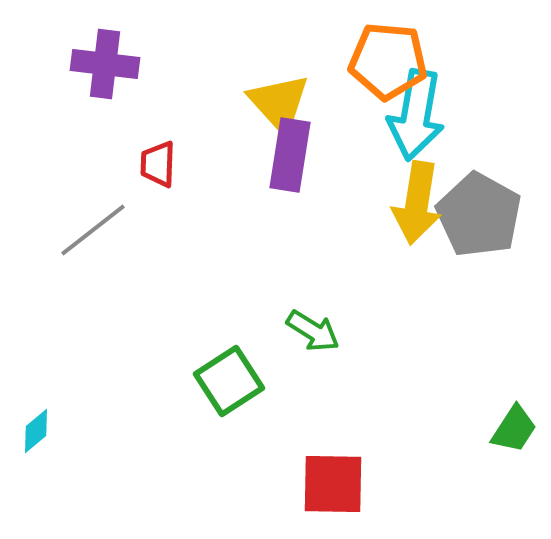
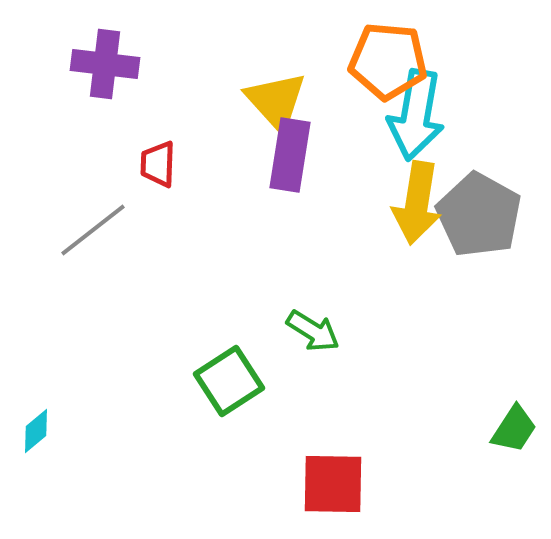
yellow triangle: moved 3 px left, 2 px up
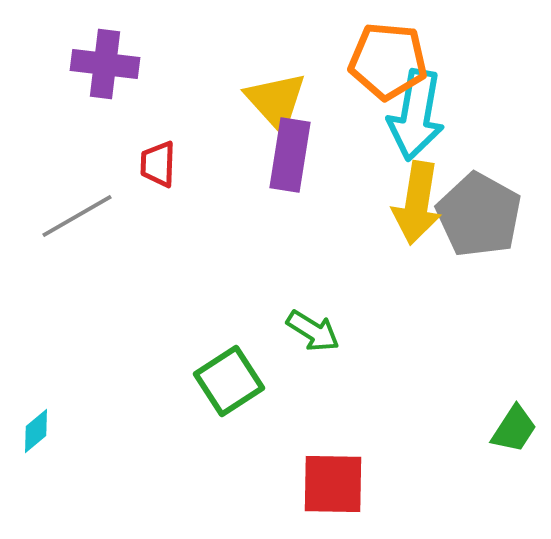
gray line: moved 16 px left, 14 px up; rotated 8 degrees clockwise
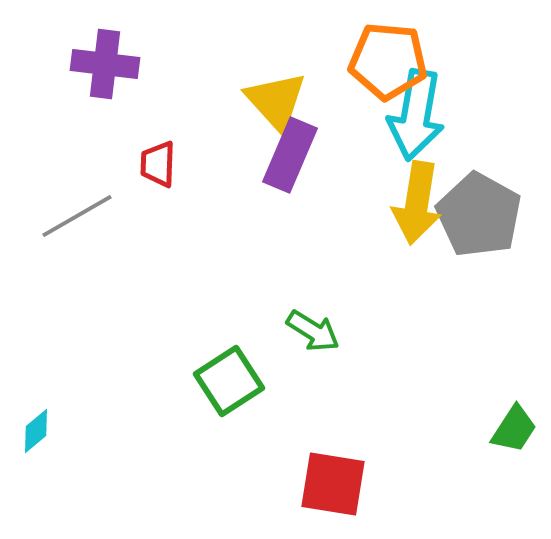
purple rectangle: rotated 14 degrees clockwise
red square: rotated 8 degrees clockwise
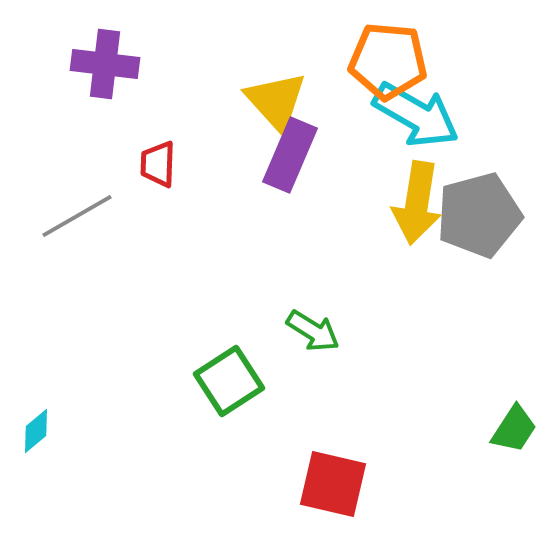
cyan arrow: rotated 70 degrees counterclockwise
gray pentagon: rotated 28 degrees clockwise
red square: rotated 4 degrees clockwise
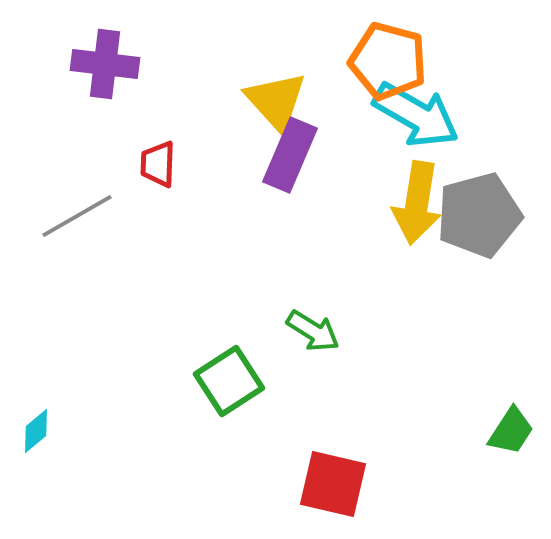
orange pentagon: rotated 10 degrees clockwise
green trapezoid: moved 3 px left, 2 px down
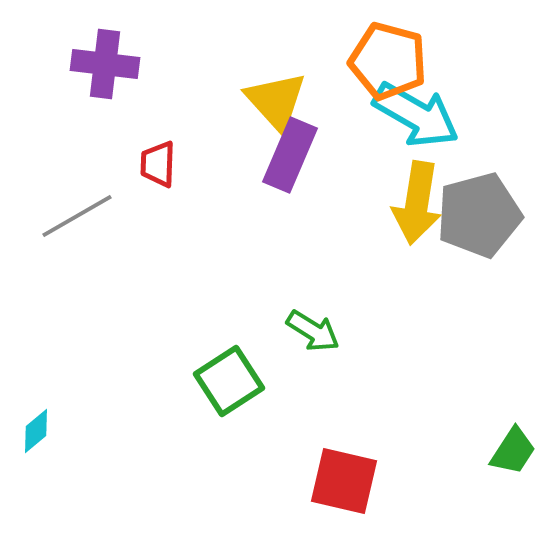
green trapezoid: moved 2 px right, 20 px down
red square: moved 11 px right, 3 px up
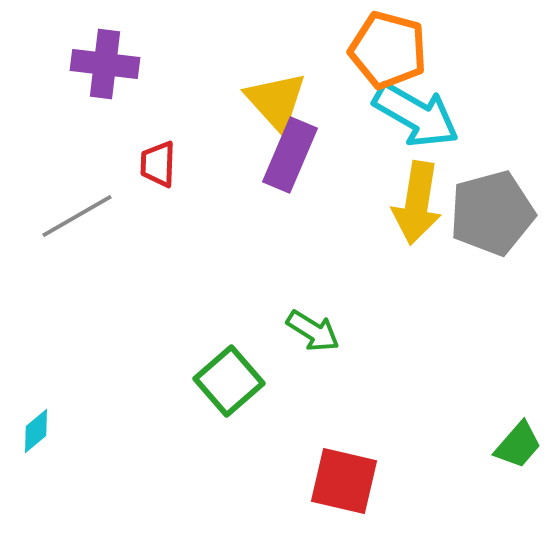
orange pentagon: moved 11 px up
gray pentagon: moved 13 px right, 2 px up
green square: rotated 8 degrees counterclockwise
green trapezoid: moved 5 px right, 6 px up; rotated 8 degrees clockwise
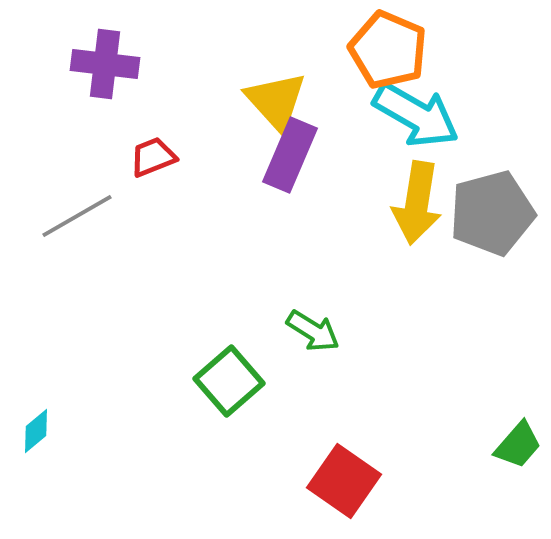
orange pentagon: rotated 8 degrees clockwise
red trapezoid: moved 5 px left, 7 px up; rotated 66 degrees clockwise
red square: rotated 22 degrees clockwise
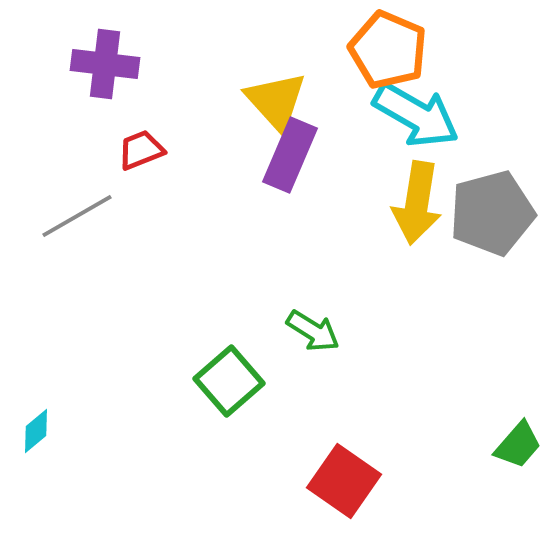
red trapezoid: moved 12 px left, 7 px up
